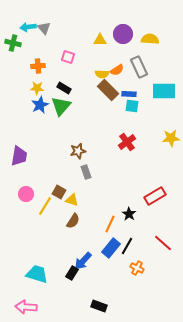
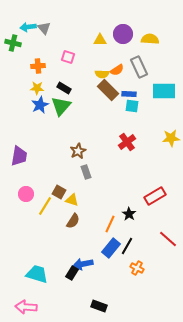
brown star at (78, 151): rotated 14 degrees counterclockwise
red line at (163, 243): moved 5 px right, 4 px up
blue arrow at (83, 261): moved 3 px down; rotated 36 degrees clockwise
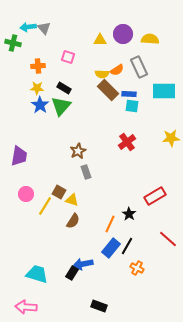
blue star at (40, 105): rotated 12 degrees counterclockwise
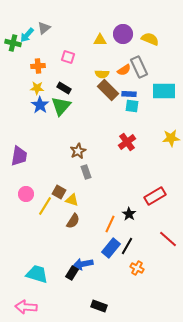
cyan arrow at (28, 27): moved 1 px left, 8 px down; rotated 42 degrees counterclockwise
gray triangle at (44, 28): rotated 32 degrees clockwise
yellow semicircle at (150, 39): rotated 18 degrees clockwise
orange semicircle at (117, 70): moved 7 px right
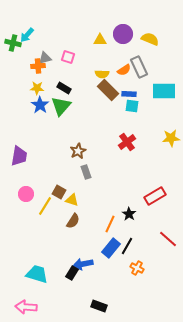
gray triangle at (44, 28): moved 1 px right, 30 px down; rotated 24 degrees clockwise
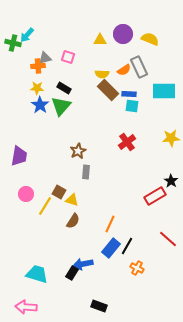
gray rectangle at (86, 172): rotated 24 degrees clockwise
black star at (129, 214): moved 42 px right, 33 px up
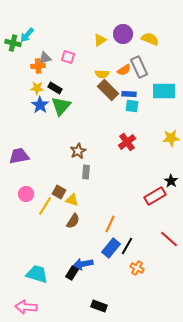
yellow triangle at (100, 40): rotated 32 degrees counterclockwise
black rectangle at (64, 88): moved 9 px left
purple trapezoid at (19, 156): rotated 110 degrees counterclockwise
red line at (168, 239): moved 1 px right
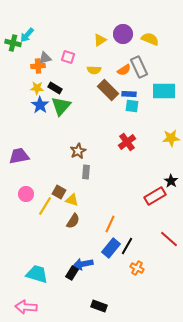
yellow semicircle at (102, 74): moved 8 px left, 4 px up
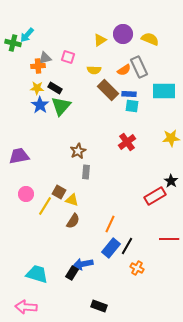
red line at (169, 239): rotated 42 degrees counterclockwise
